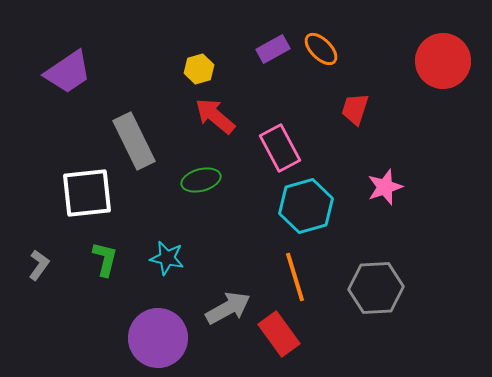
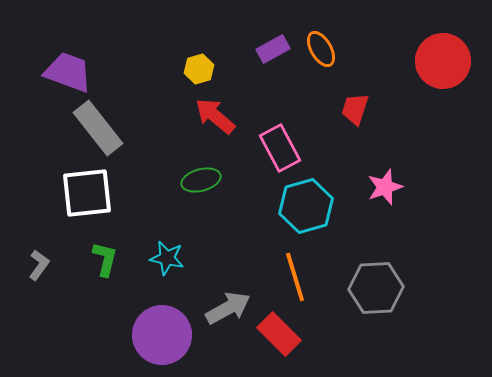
orange ellipse: rotated 15 degrees clockwise
purple trapezoid: rotated 126 degrees counterclockwise
gray rectangle: moved 36 px left, 13 px up; rotated 12 degrees counterclockwise
red rectangle: rotated 9 degrees counterclockwise
purple circle: moved 4 px right, 3 px up
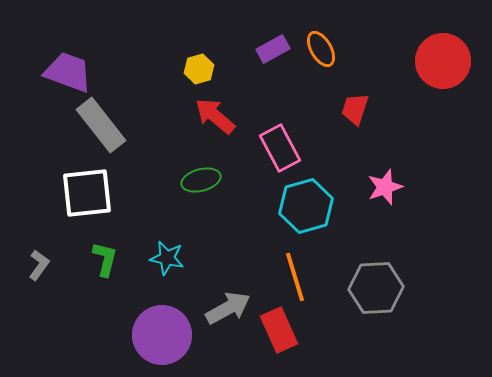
gray rectangle: moved 3 px right, 3 px up
red rectangle: moved 4 px up; rotated 21 degrees clockwise
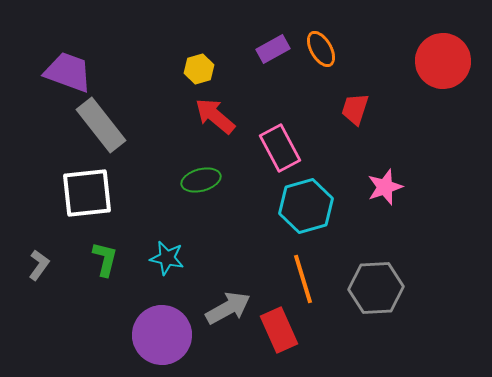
orange line: moved 8 px right, 2 px down
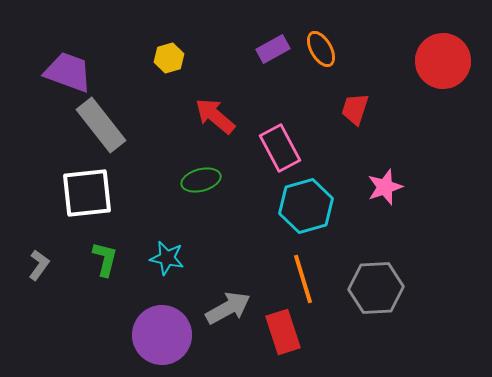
yellow hexagon: moved 30 px left, 11 px up
red rectangle: moved 4 px right, 2 px down; rotated 6 degrees clockwise
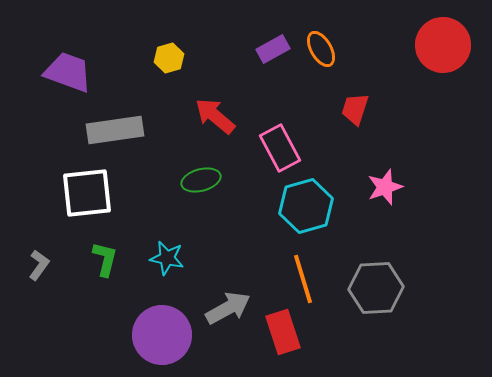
red circle: moved 16 px up
gray rectangle: moved 14 px right, 5 px down; rotated 60 degrees counterclockwise
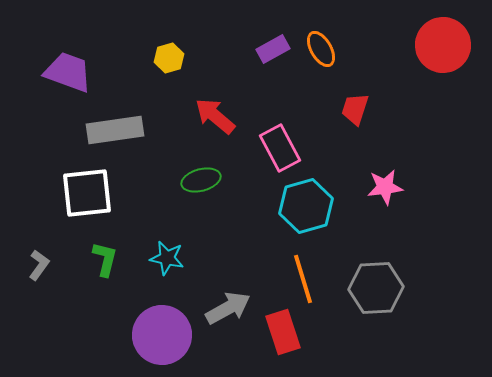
pink star: rotated 12 degrees clockwise
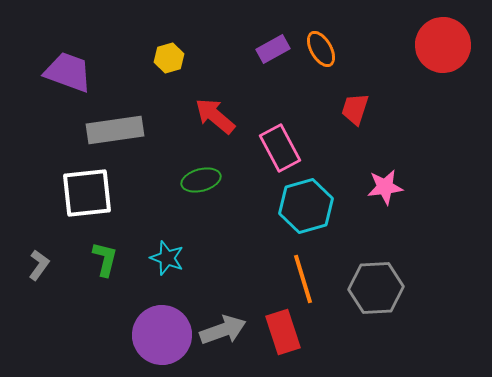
cyan star: rotated 8 degrees clockwise
gray arrow: moved 5 px left, 22 px down; rotated 9 degrees clockwise
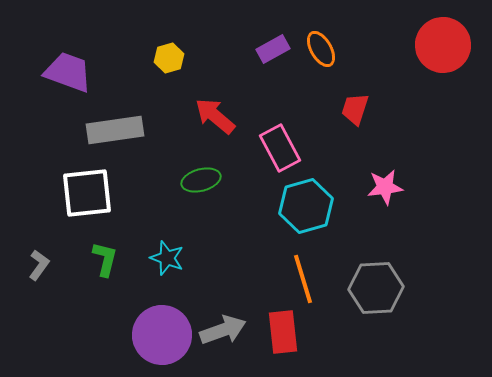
red rectangle: rotated 12 degrees clockwise
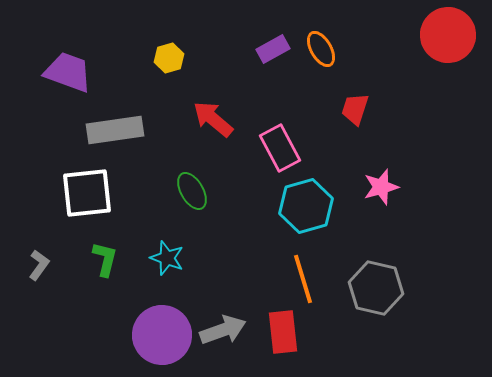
red circle: moved 5 px right, 10 px up
red arrow: moved 2 px left, 3 px down
green ellipse: moved 9 px left, 11 px down; rotated 75 degrees clockwise
pink star: moved 4 px left; rotated 9 degrees counterclockwise
gray hexagon: rotated 16 degrees clockwise
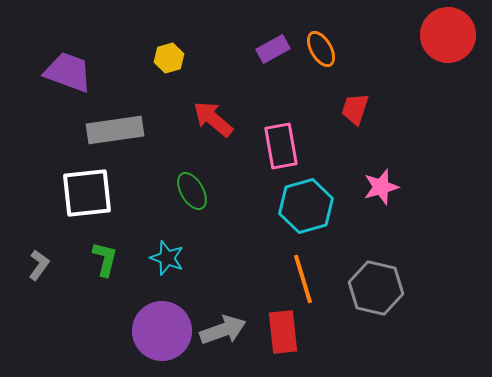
pink rectangle: moved 1 px right, 2 px up; rotated 18 degrees clockwise
purple circle: moved 4 px up
